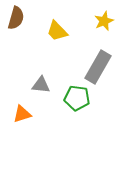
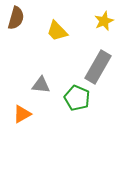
green pentagon: rotated 15 degrees clockwise
orange triangle: rotated 12 degrees counterclockwise
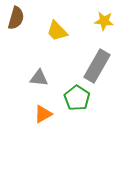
yellow star: rotated 30 degrees clockwise
gray rectangle: moved 1 px left, 1 px up
gray triangle: moved 2 px left, 7 px up
green pentagon: rotated 10 degrees clockwise
orange triangle: moved 21 px right
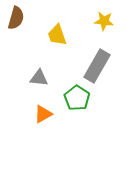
yellow trapezoid: moved 4 px down; rotated 25 degrees clockwise
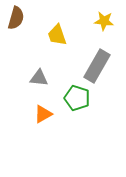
green pentagon: rotated 15 degrees counterclockwise
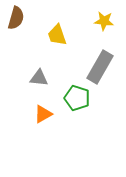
gray rectangle: moved 3 px right, 1 px down
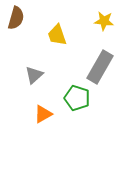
gray triangle: moved 5 px left, 3 px up; rotated 48 degrees counterclockwise
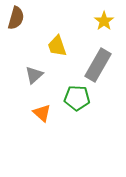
yellow star: rotated 30 degrees clockwise
yellow trapezoid: moved 11 px down
gray rectangle: moved 2 px left, 2 px up
green pentagon: rotated 15 degrees counterclockwise
orange triangle: moved 1 px left, 1 px up; rotated 48 degrees counterclockwise
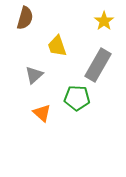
brown semicircle: moved 9 px right
